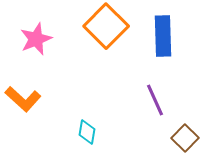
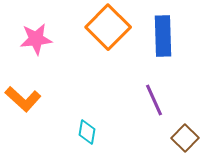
orange square: moved 2 px right, 1 px down
pink star: rotated 16 degrees clockwise
purple line: moved 1 px left
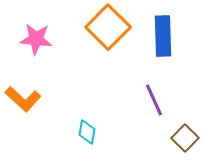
pink star: rotated 12 degrees clockwise
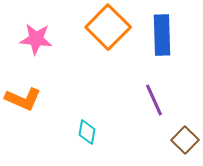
blue rectangle: moved 1 px left, 1 px up
orange L-shape: rotated 18 degrees counterclockwise
brown square: moved 2 px down
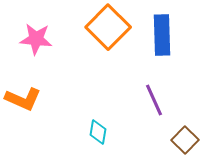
cyan diamond: moved 11 px right
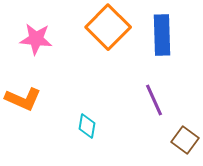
cyan diamond: moved 11 px left, 6 px up
brown square: rotated 8 degrees counterclockwise
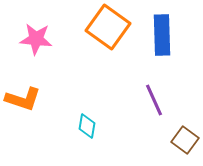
orange square: rotated 9 degrees counterclockwise
orange L-shape: rotated 6 degrees counterclockwise
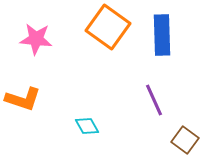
cyan diamond: rotated 40 degrees counterclockwise
